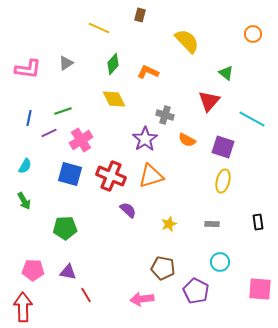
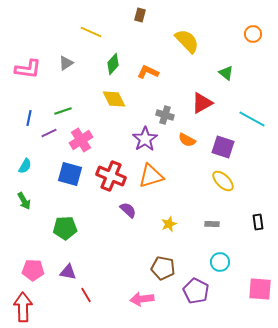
yellow line: moved 8 px left, 4 px down
red triangle: moved 7 px left, 2 px down; rotated 20 degrees clockwise
yellow ellipse: rotated 60 degrees counterclockwise
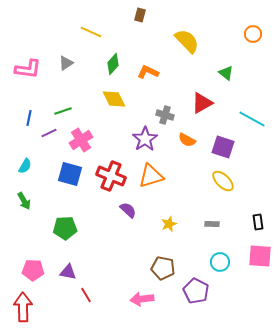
pink square: moved 33 px up
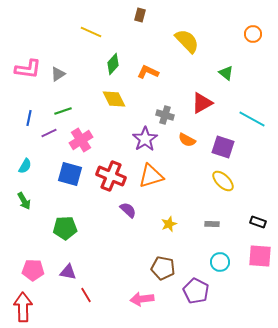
gray triangle: moved 8 px left, 11 px down
black rectangle: rotated 63 degrees counterclockwise
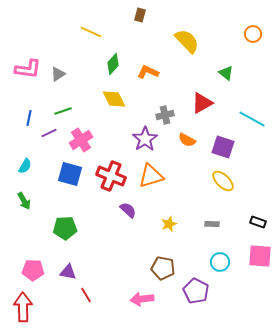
gray cross: rotated 30 degrees counterclockwise
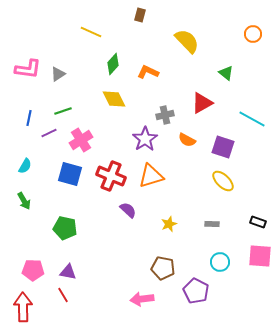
green pentagon: rotated 15 degrees clockwise
red line: moved 23 px left
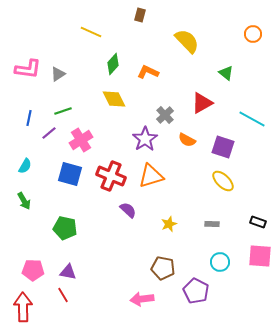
gray cross: rotated 30 degrees counterclockwise
purple line: rotated 14 degrees counterclockwise
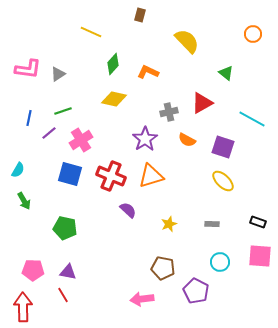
yellow diamond: rotated 50 degrees counterclockwise
gray cross: moved 4 px right, 3 px up; rotated 30 degrees clockwise
cyan semicircle: moved 7 px left, 4 px down
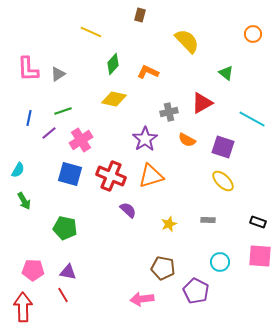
pink L-shape: rotated 80 degrees clockwise
gray rectangle: moved 4 px left, 4 px up
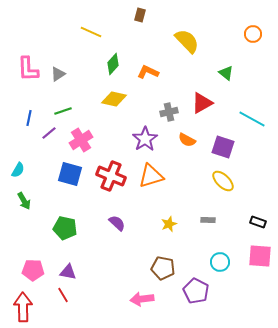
purple semicircle: moved 11 px left, 13 px down
